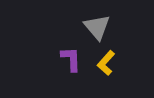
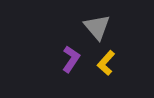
purple L-shape: rotated 36 degrees clockwise
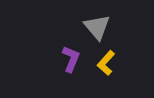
purple L-shape: rotated 12 degrees counterclockwise
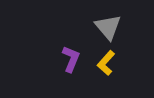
gray triangle: moved 11 px right
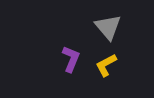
yellow L-shape: moved 2 px down; rotated 20 degrees clockwise
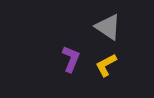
gray triangle: rotated 16 degrees counterclockwise
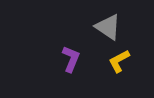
yellow L-shape: moved 13 px right, 4 px up
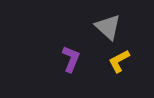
gray triangle: rotated 8 degrees clockwise
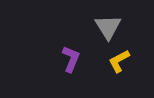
gray triangle: rotated 16 degrees clockwise
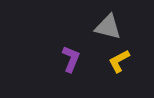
gray triangle: rotated 44 degrees counterclockwise
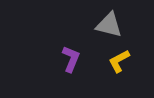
gray triangle: moved 1 px right, 2 px up
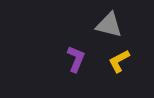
purple L-shape: moved 5 px right
